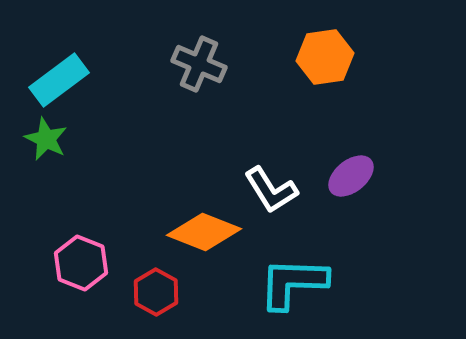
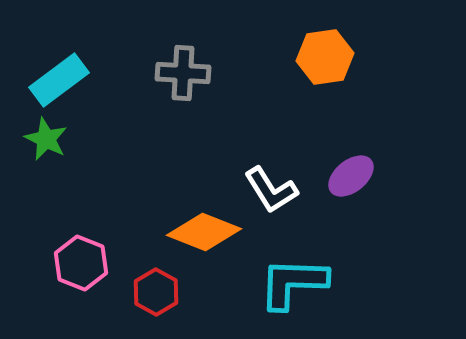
gray cross: moved 16 px left, 9 px down; rotated 20 degrees counterclockwise
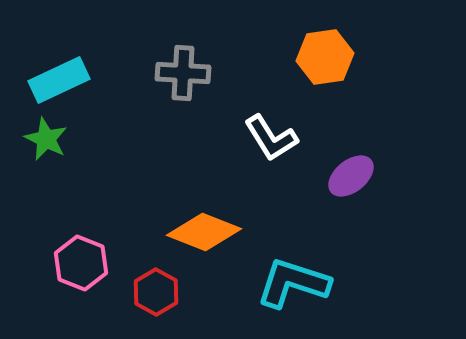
cyan rectangle: rotated 12 degrees clockwise
white L-shape: moved 52 px up
cyan L-shape: rotated 16 degrees clockwise
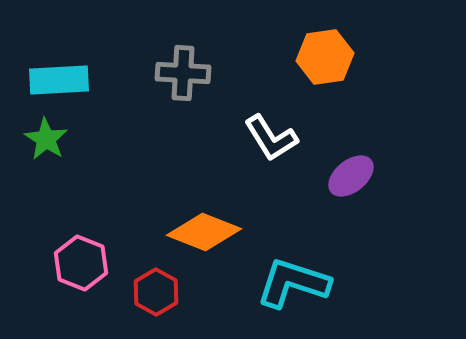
cyan rectangle: rotated 22 degrees clockwise
green star: rotated 6 degrees clockwise
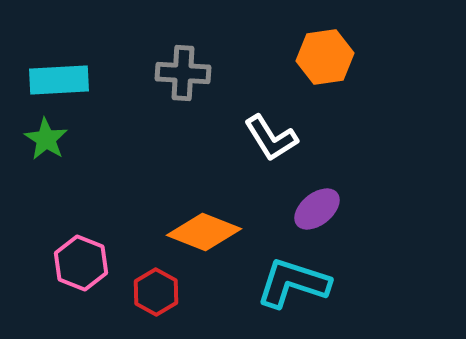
purple ellipse: moved 34 px left, 33 px down
